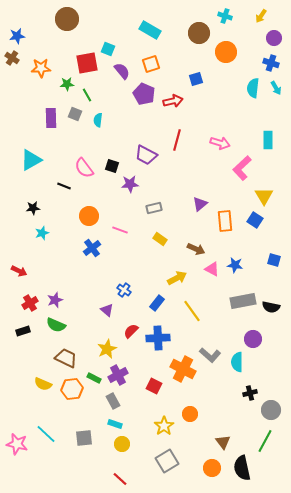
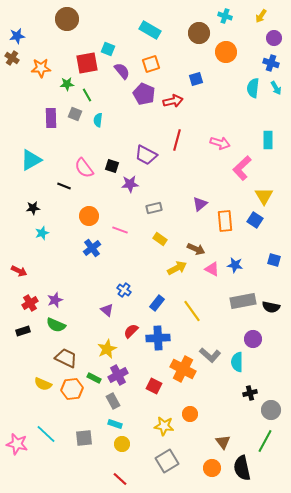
yellow arrow at (177, 278): moved 10 px up
yellow star at (164, 426): rotated 30 degrees counterclockwise
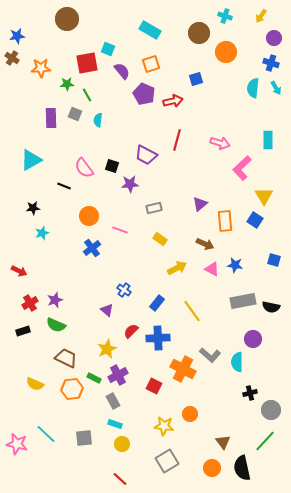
brown arrow at (196, 249): moved 9 px right, 5 px up
yellow semicircle at (43, 384): moved 8 px left
green line at (265, 441): rotated 15 degrees clockwise
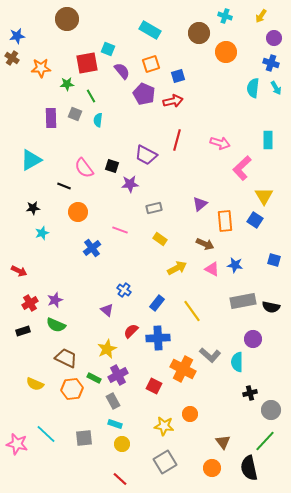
blue square at (196, 79): moved 18 px left, 3 px up
green line at (87, 95): moved 4 px right, 1 px down
orange circle at (89, 216): moved 11 px left, 4 px up
gray square at (167, 461): moved 2 px left, 1 px down
black semicircle at (242, 468): moved 7 px right
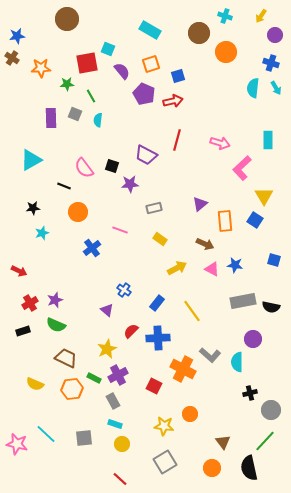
purple circle at (274, 38): moved 1 px right, 3 px up
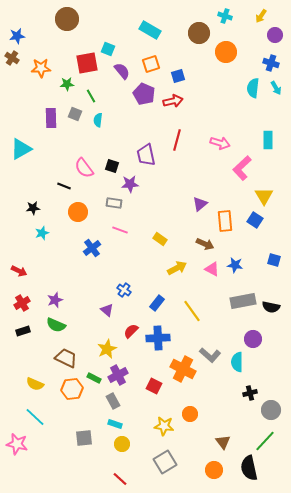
purple trapezoid at (146, 155): rotated 50 degrees clockwise
cyan triangle at (31, 160): moved 10 px left, 11 px up
gray rectangle at (154, 208): moved 40 px left, 5 px up; rotated 21 degrees clockwise
red cross at (30, 303): moved 8 px left
cyan line at (46, 434): moved 11 px left, 17 px up
orange circle at (212, 468): moved 2 px right, 2 px down
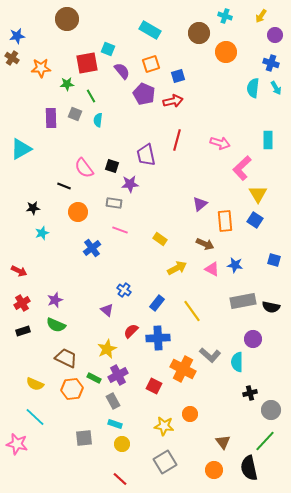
yellow triangle at (264, 196): moved 6 px left, 2 px up
